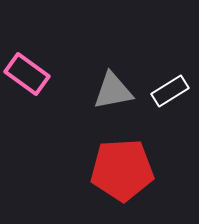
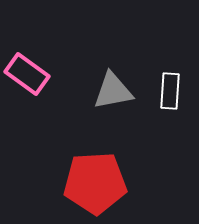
white rectangle: rotated 54 degrees counterclockwise
red pentagon: moved 27 px left, 13 px down
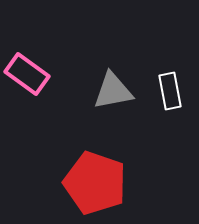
white rectangle: rotated 15 degrees counterclockwise
red pentagon: rotated 22 degrees clockwise
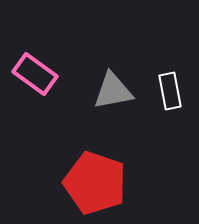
pink rectangle: moved 8 px right
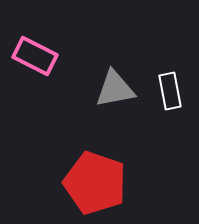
pink rectangle: moved 18 px up; rotated 9 degrees counterclockwise
gray triangle: moved 2 px right, 2 px up
